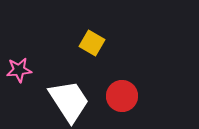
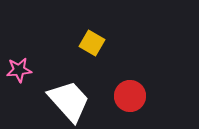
red circle: moved 8 px right
white trapezoid: rotated 9 degrees counterclockwise
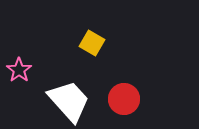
pink star: rotated 30 degrees counterclockwise
red circle: moved 6 px left, 3 px down
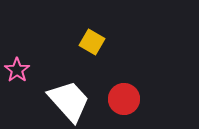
yellow square: moved 1 px up
pink star: moved 2 px left
